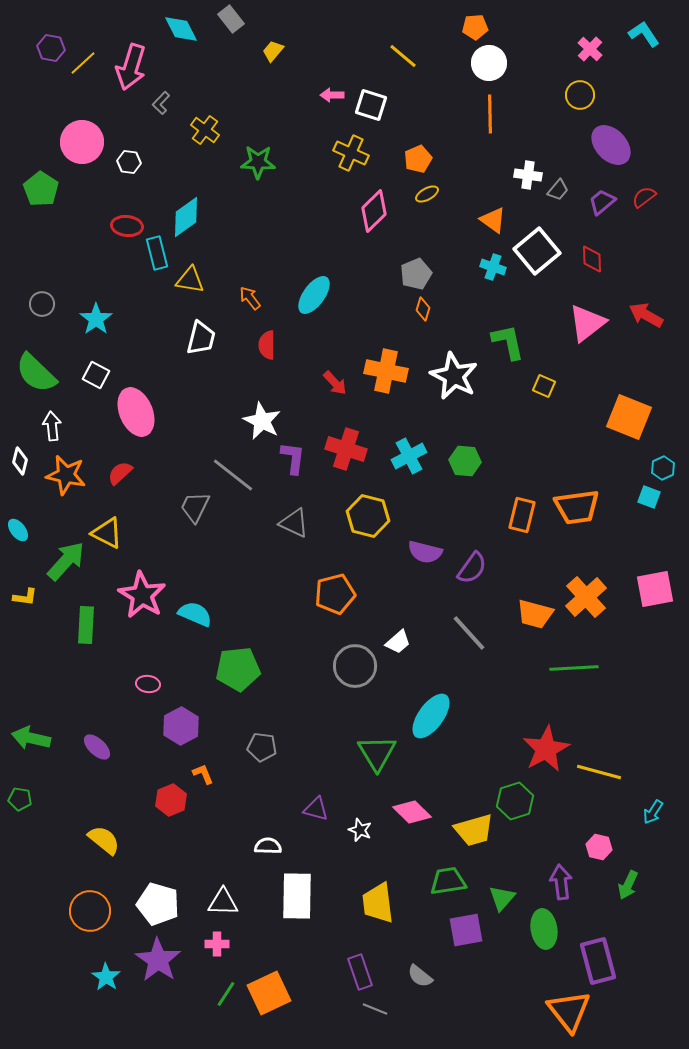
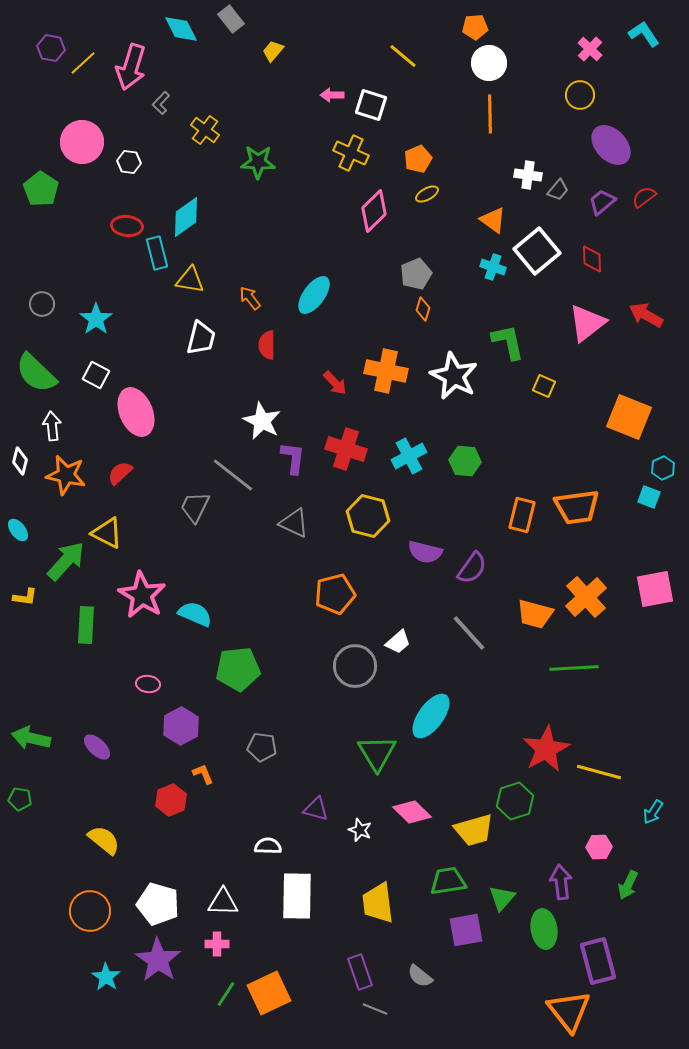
pink hexagon at (599, 847): rotated 15 degrees counterclockwise
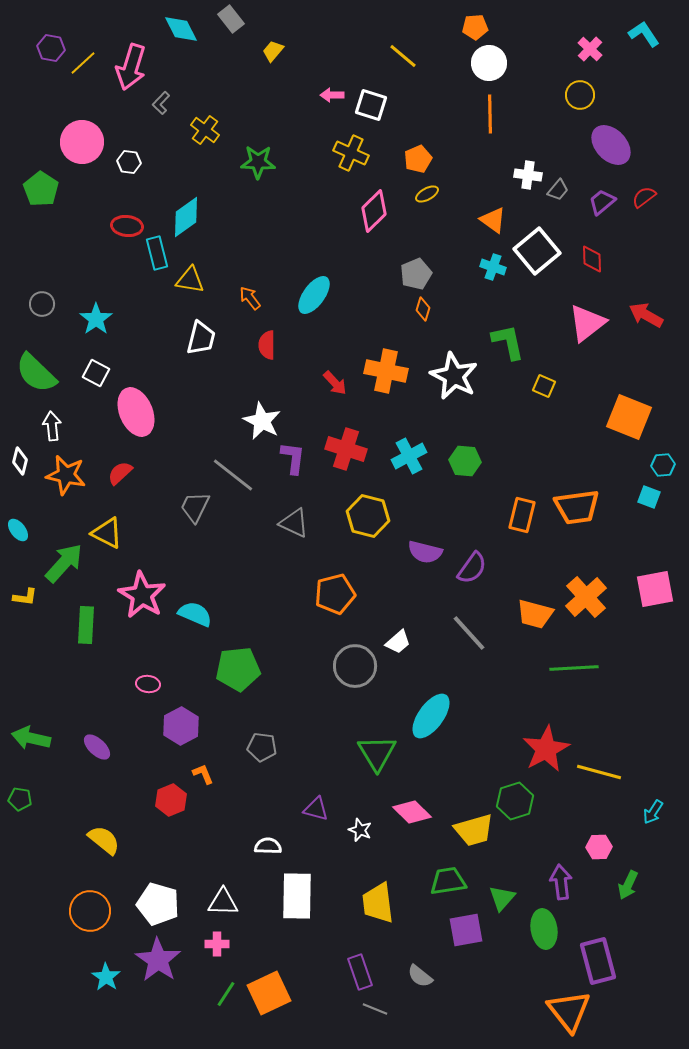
white square at (96, 375): moved 2 px up
cyan hexagon at (663, 468): moved 3 px up; rotated 20 degrees clockwise
green arrow at (66, 561): moved 2 px left, 2 px down
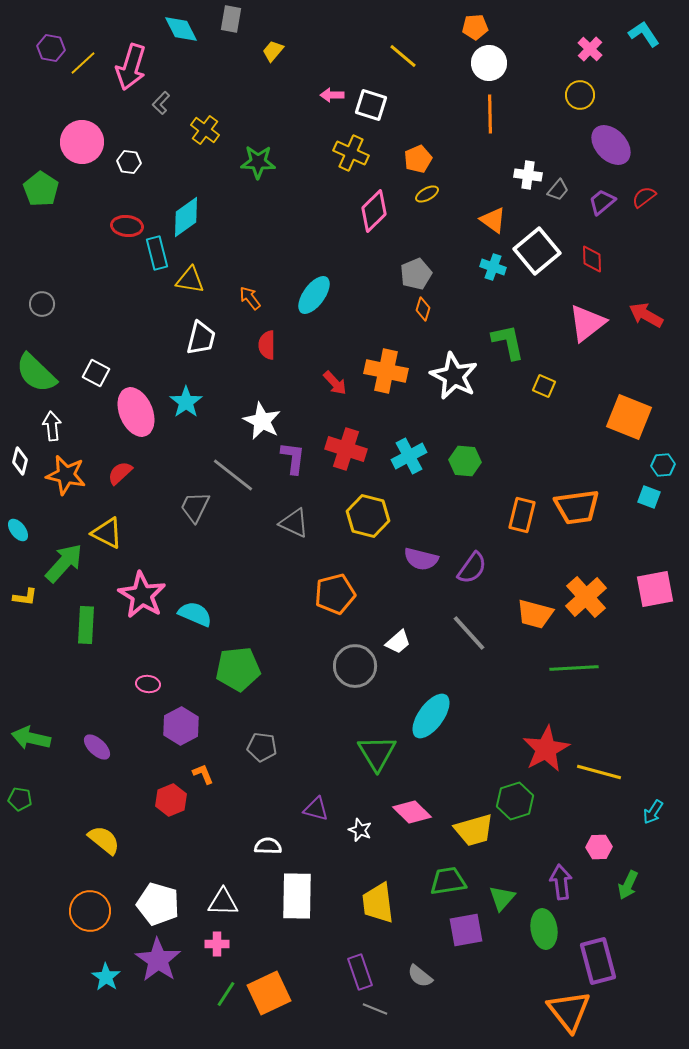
gray rectangle at (231, 19): rotated 48 degrees clockwise
cyan star at (96, 319): moved 90 px right, 83 px down
purple semicircle at (425, 552): moved 4 px left, 7 px down
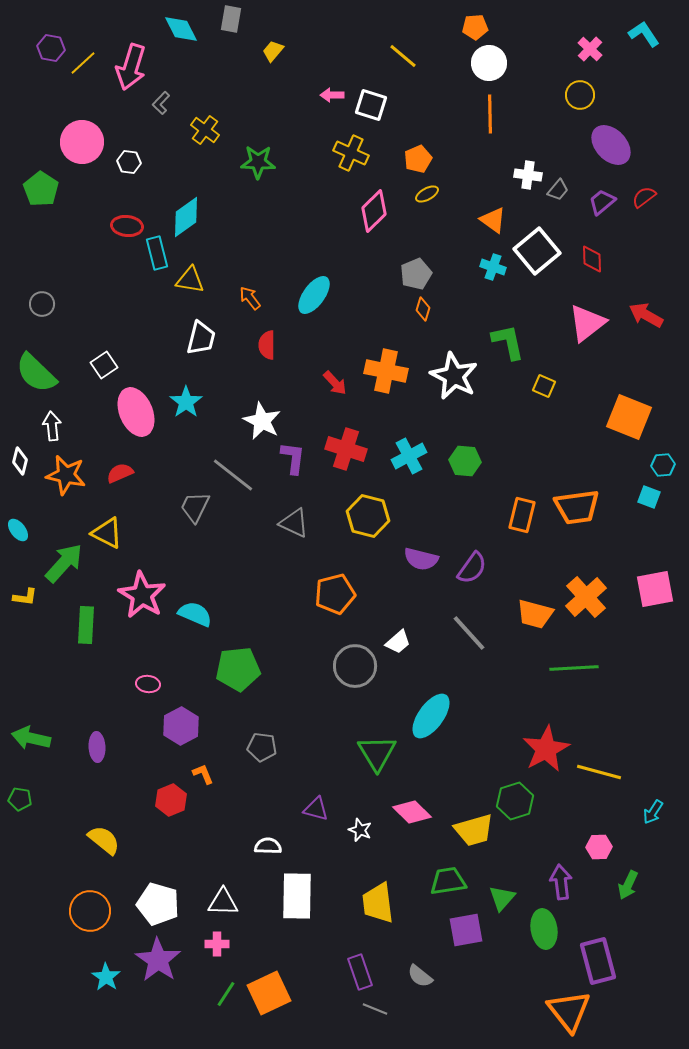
white square at (96, 373): moved 8 px right, 8 px up; rotated 28 degrees clockwise
red semicircle at (120, 473): rotated 20 degrees clockwise
purple ellipse at (97, 747): rotated 44 degrees clockwise
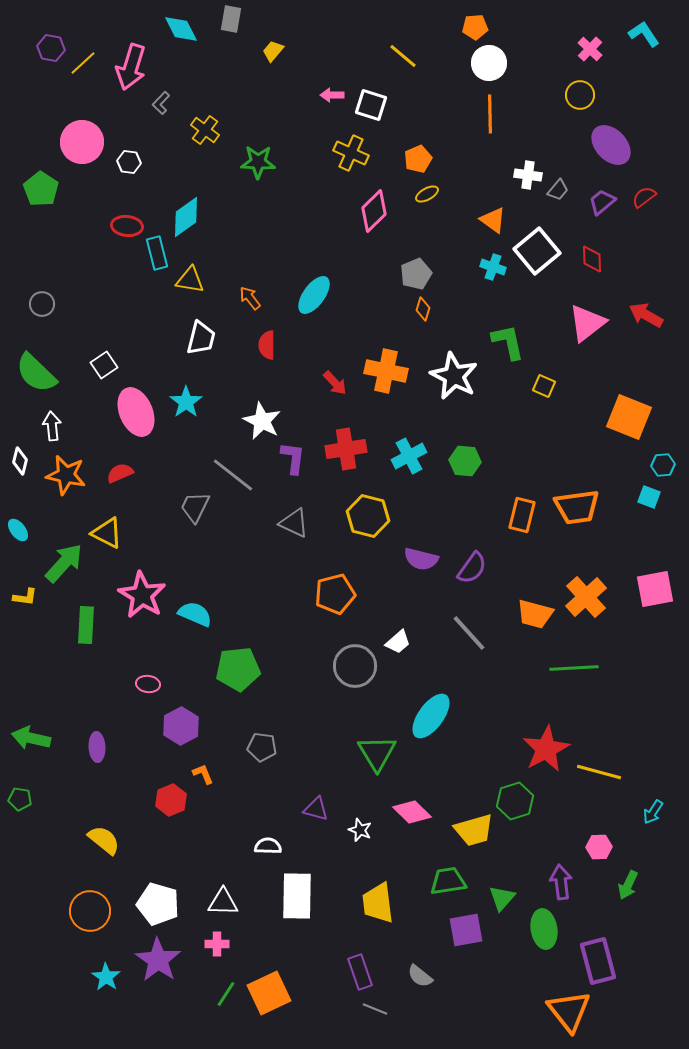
red cross at (346, 449): rotated 27 degrees counterclockwise
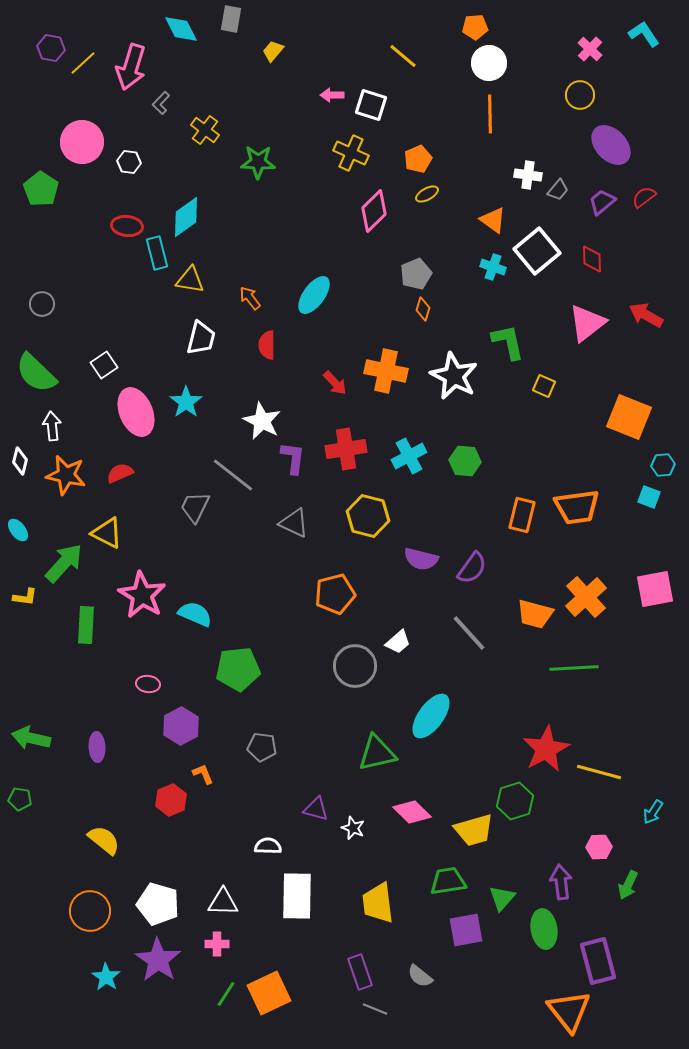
green triangle at (377, 753): rotated 48 degrees clockwise
white star at (360, 830): moved 7 px left, 2 px up
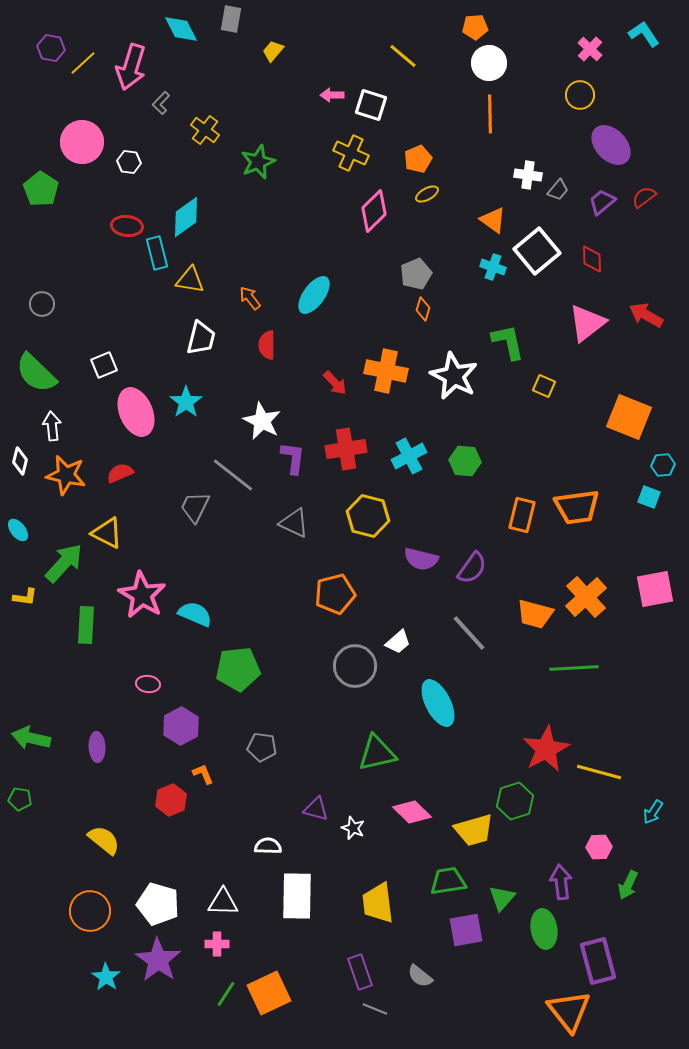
green star at (258, 162): rotated 24 degrees counterclockwise
white square at (104, 365): rotated 12 degrees clockwise
cyan ellipse at (431, 716): moved 7 px right, 13 px up; rotated 63 degrees counterclockwise
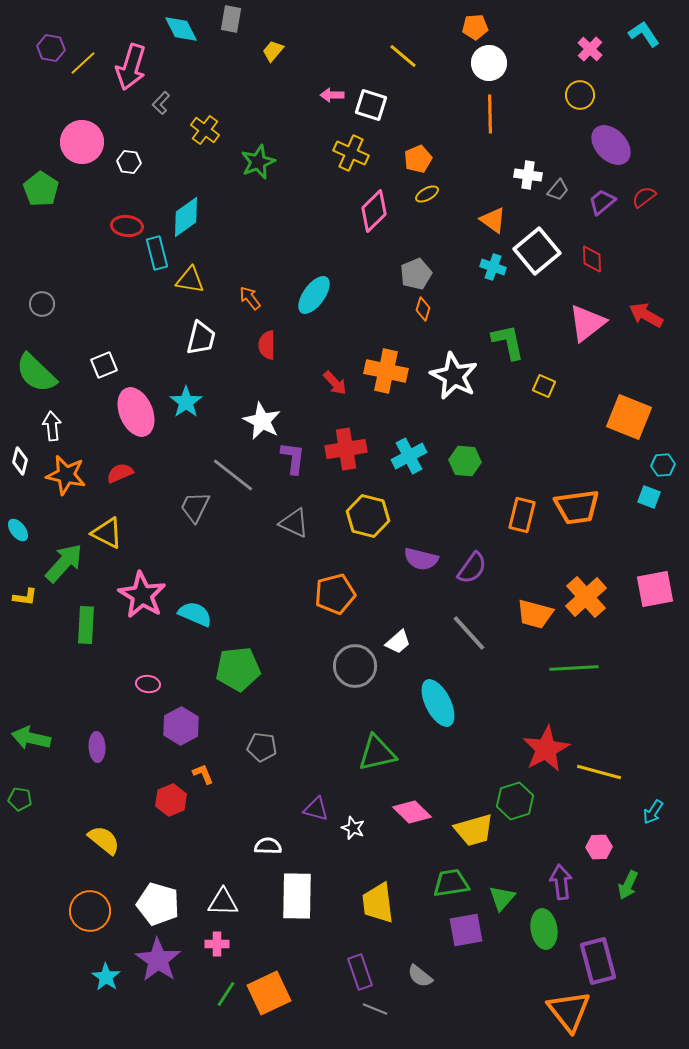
green trapezoid at (448, 881): moved 3 px right, 2 px down
